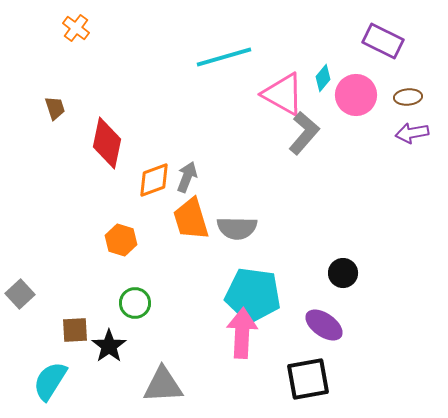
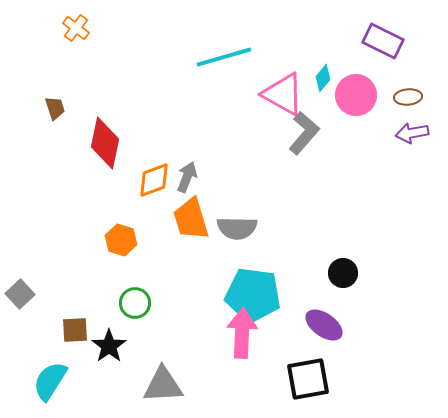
red diamond: moved 2 px left
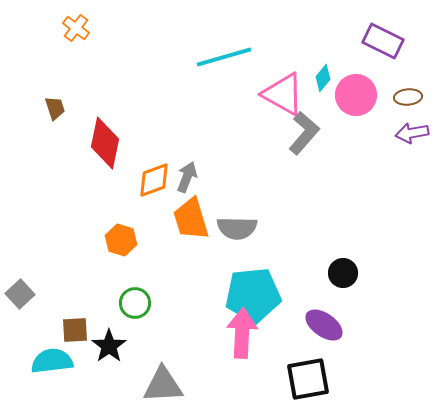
cyan pentagon: rotated 14 degrees counterclockwise
cyan semicircle: moved 2 px right, 20 px up; rotated 51 degrees clockwise
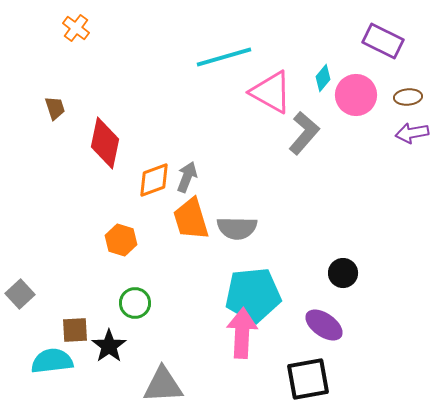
pink triangle: moved 12 px left, 2 px up
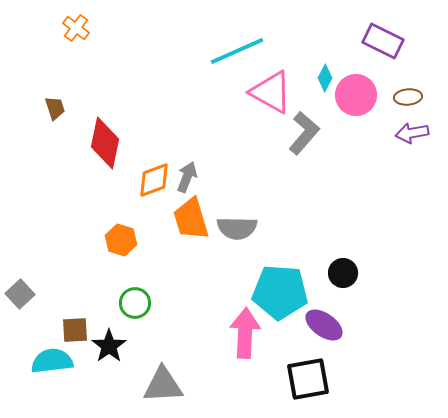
cyan line: moved 13 px right, 6 px up; rotated 8 degrees counterclockwise
cyan diamond: moved 2 px right; rotated 12 degrees counterclockwise
cyan pentagon: moved 27 px right, 3 px up; rotated 10 degrees clockwise
pink arrow: moved 3 px right
